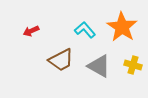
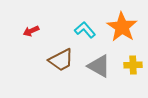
yellow cross: rotated 18 degrees counterclockwise
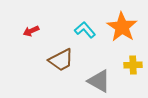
gray triangle: moved 15 px down
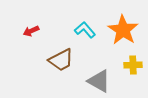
orange star: moved 1 px right, 3 px down
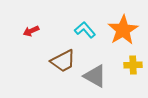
orange star: rotated 8 degrees clockwise
brown trapezoid: moved 2 px right, 1 px down
gray triangle: moved 4 px left, 5 px up
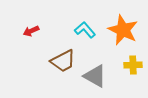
orange star: rotated 16 degrees counterclockwise
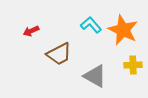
cyan L-shape: moved 6 px right, 5 px up
brown trapezoid: moved 4 px left, 7 px up
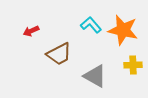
orange star: rotated 12 degrees counterclockwise
